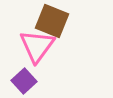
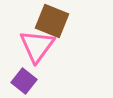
purple square: rotated 10 degrees counterclockwise
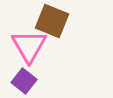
pink triangle: moved 8 px left; rotated 6 degrees counterclockwise
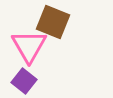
brown square: moved 1 px right, 1 px down
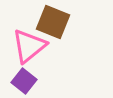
pink triangle: rotated 21 degrees clockwise
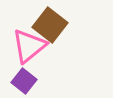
brown square: moved 3 px left, 3 px down; rotated 16 degrees clockwise
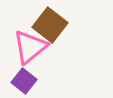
pink triangle: moved 1 px right, 1 px down
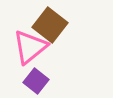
purple square: moved 12 px right
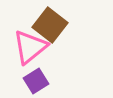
purple square: rotated 20 degrees clockwise
